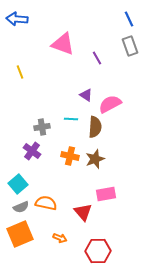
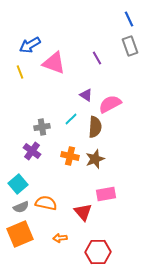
blue arrow: moved 13 px right, 26 px down; rotated 35 degrees counterclockwise
pink triangle: moved 9 px left, 19 px down
cyan line: rotated 48 degrees counterclockwise
orange arrow: rotated 152 degrees clockwise
red hexagon: moved 1 px down
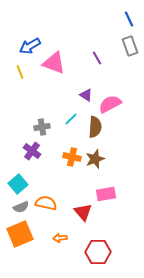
blue arrow: moved 1 px down
orange cross: moved 2 px right, 1 px down
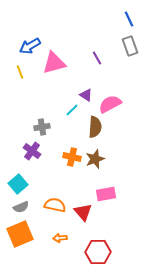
pink triangle: rotated 35 degrees counterclockwise
cyan line: moved 1 px right, 9 px up
orange semicircle: moved 9 px right, 2 px down
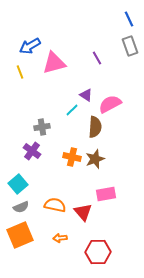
orange square: moved 1 px down
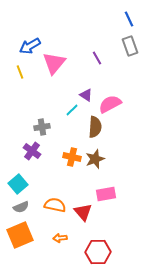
pink triangle: rotated 35 degrees counterclockwise
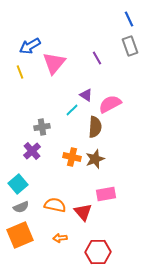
purple cross: rotated 12 degrees clockwise
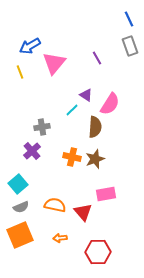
pink semicircle: rotated 150 degrees clockwise
